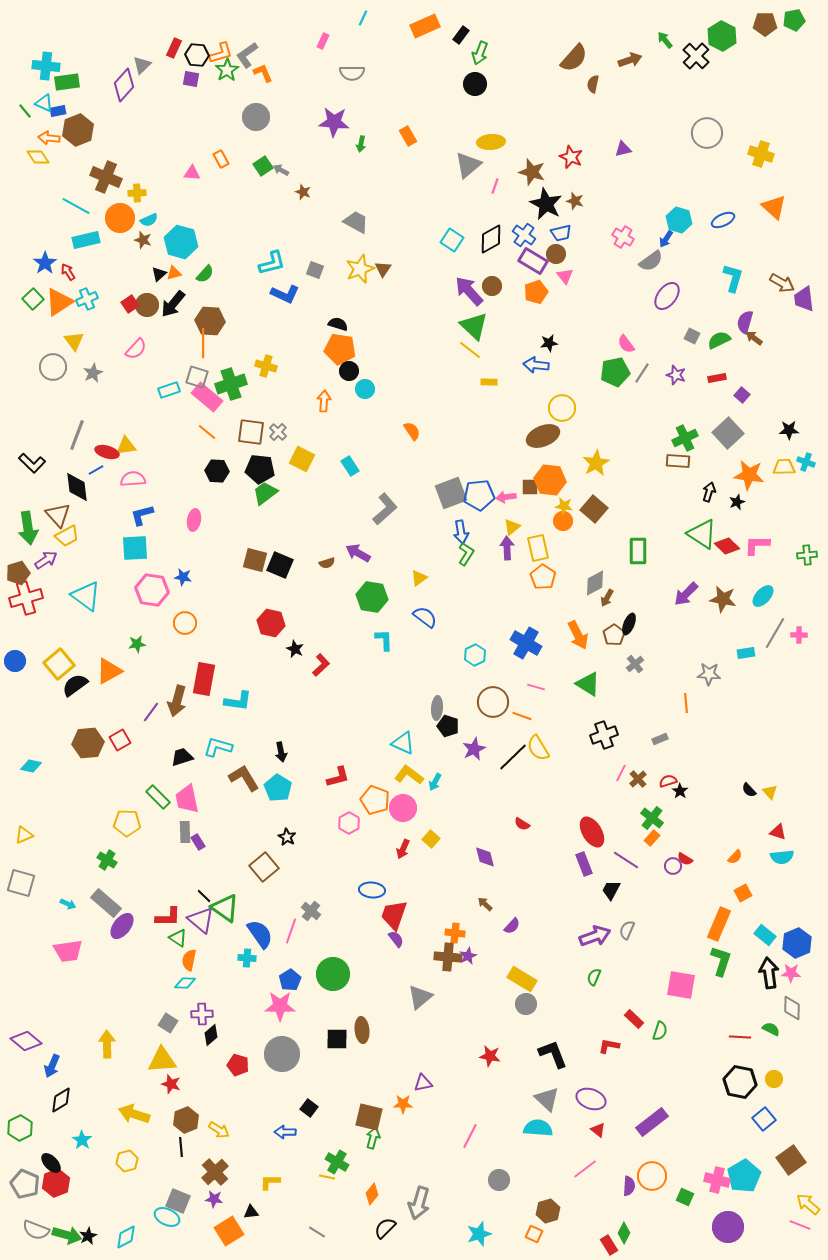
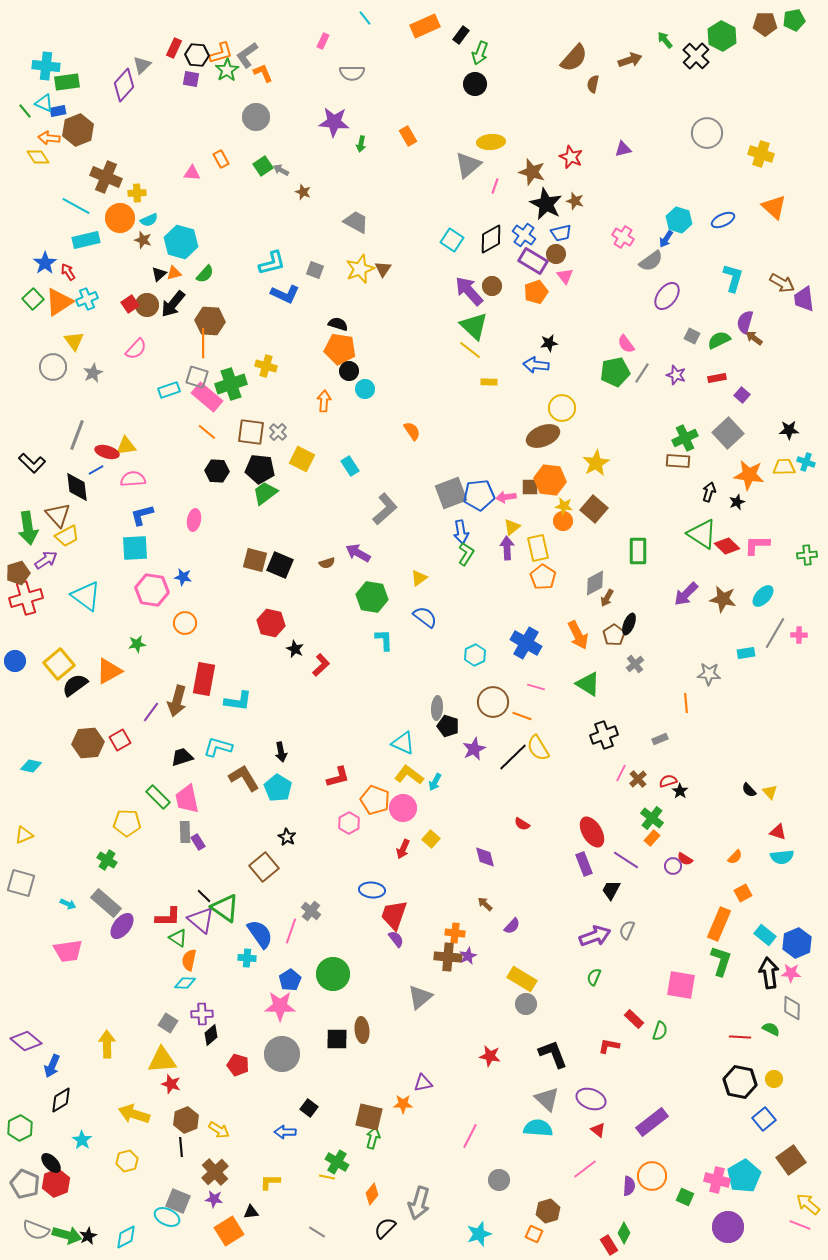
cyan line at (363, 18): moved 2 px right; rotated 63 degrees counterclockwise
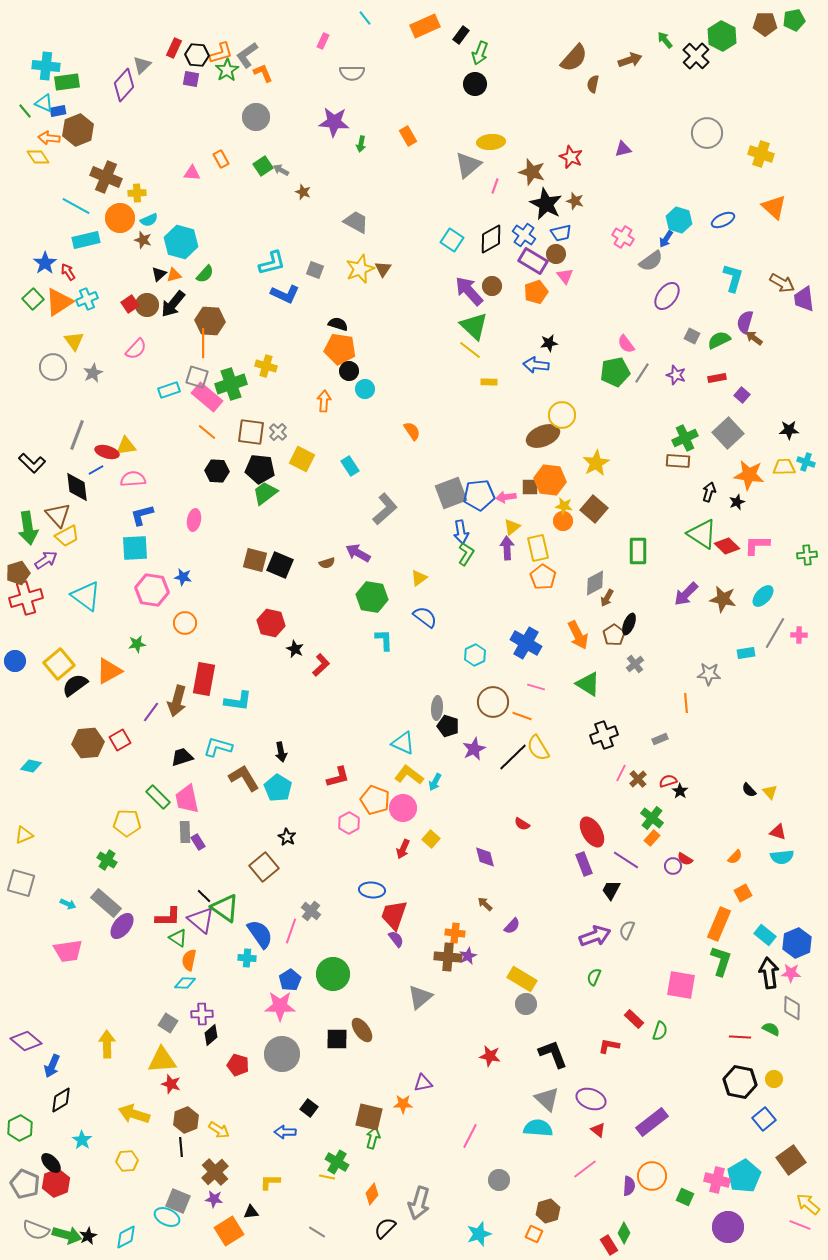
orange triangle at (174, 273): moved 2 px down
yellow circle at (562, 408): moved 7 px down
brown ellipse at (362, 1030): rotated 30 degrees counterclockwise
yellow hexagon at (127, 1161): rotated 10 degrees clockwise
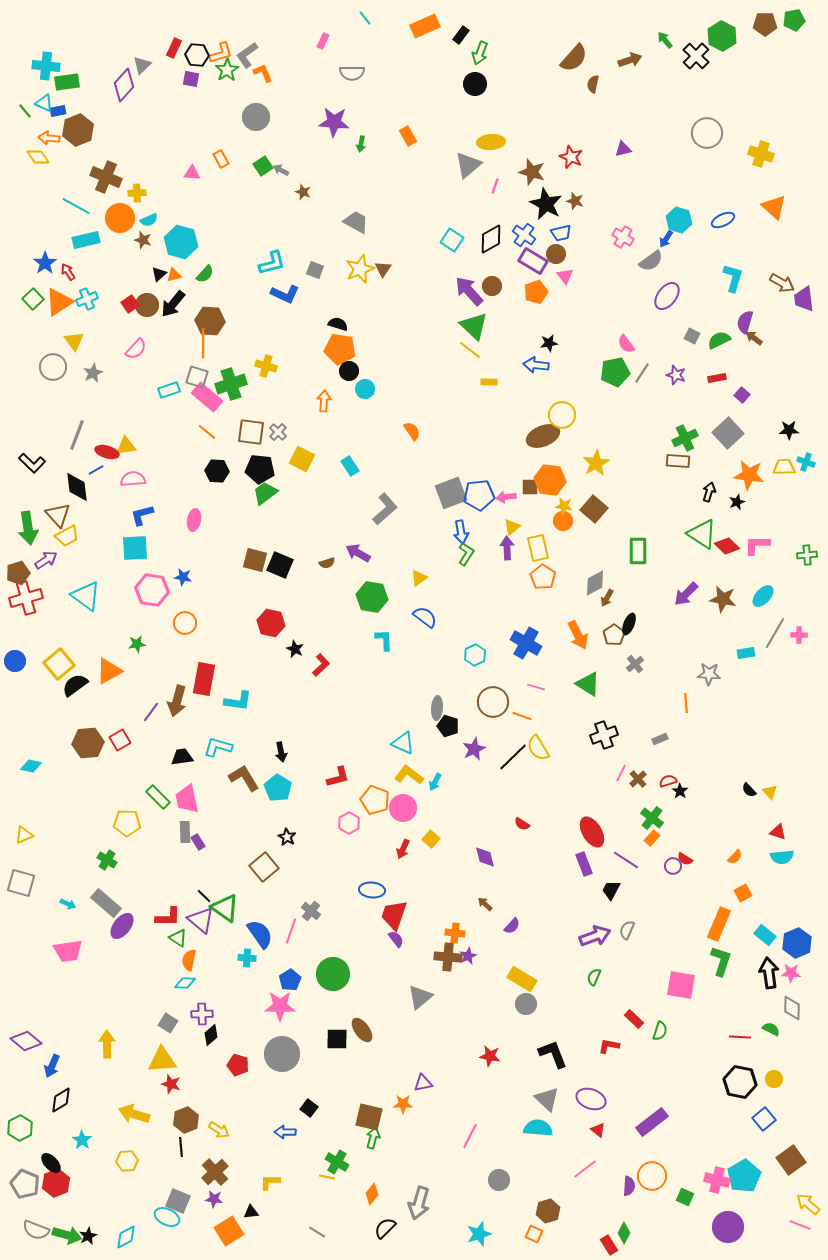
black trapezoid at (182, 757): rotated 10 degrees clockwise
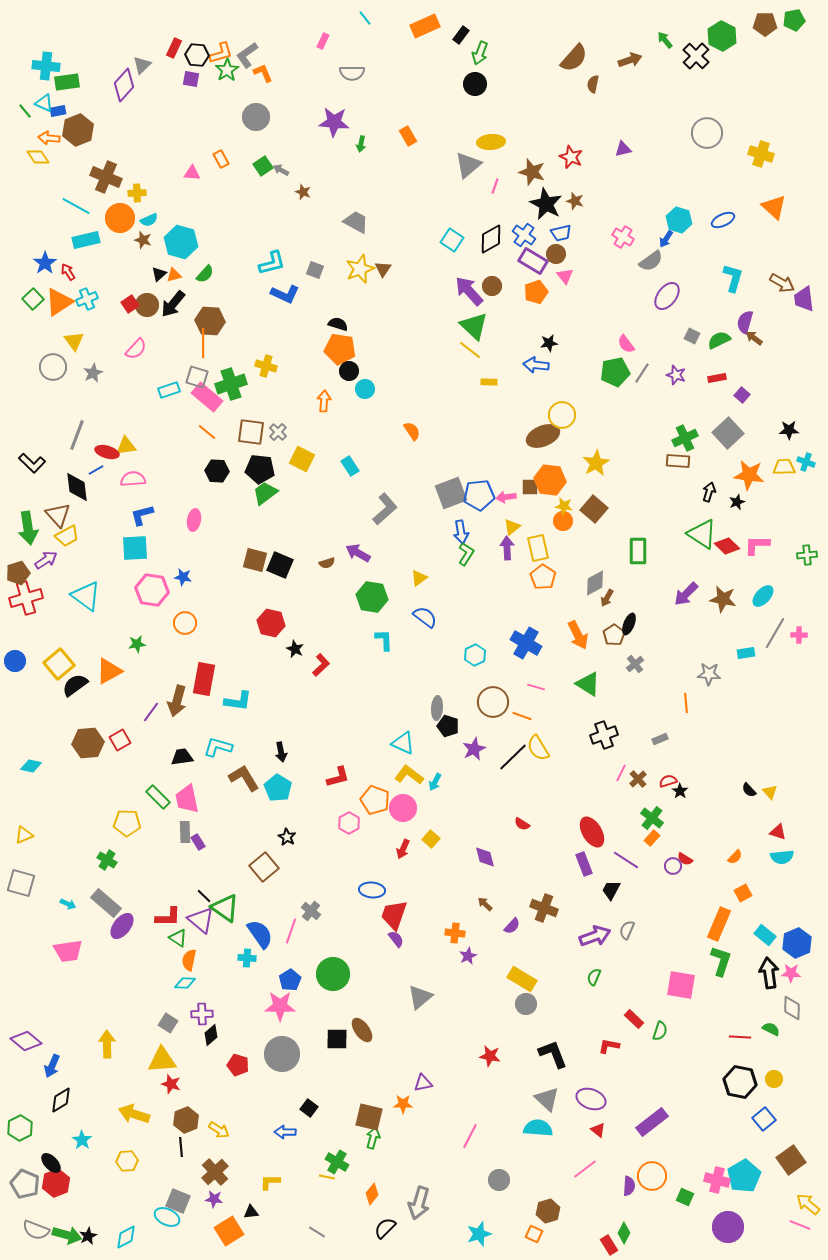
brown cross at (448, 957): moved 96 px right, 49 px up; rotated 16 degrees clockwise
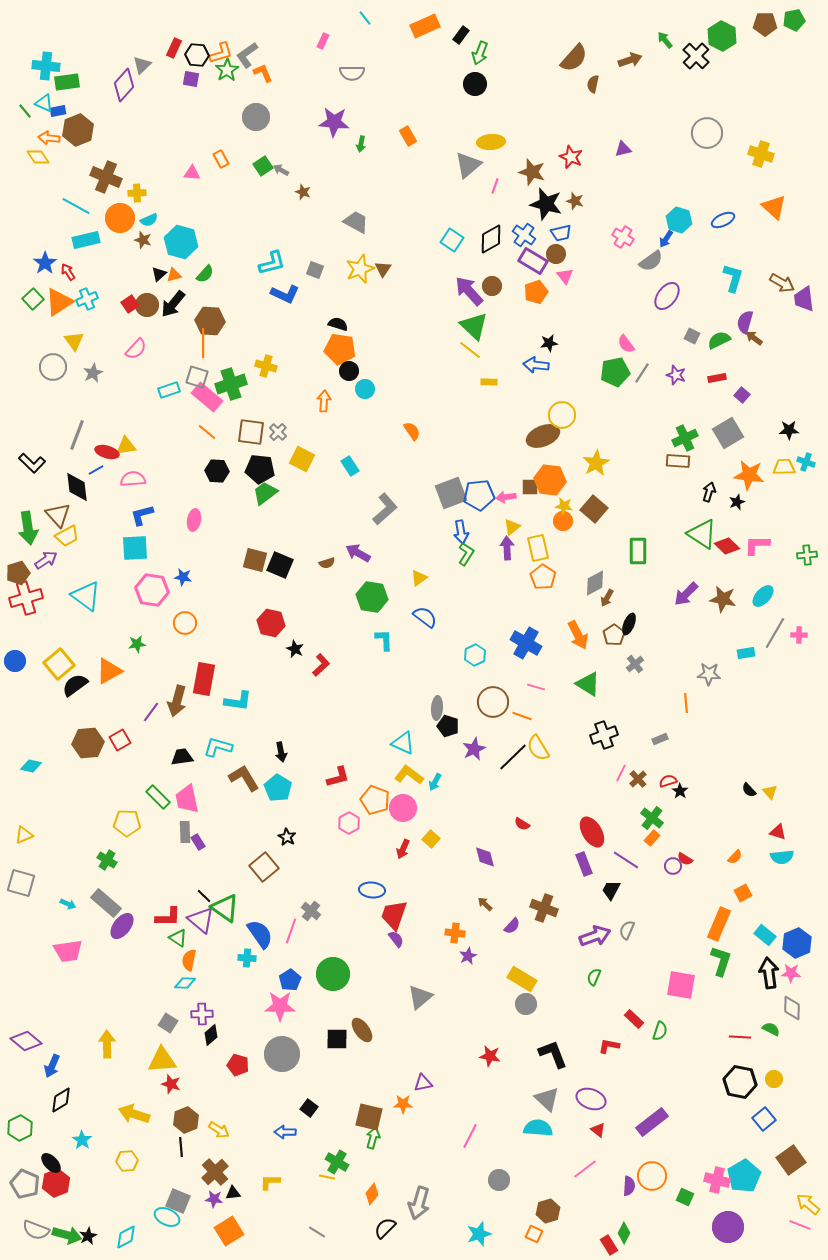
black star at (546, 204): rotated 12 degrees counterclockwise
gray square at (728, 433): rotated 12 degrees clockwise
black triangle at (251, 1212): moved 18 px left, 19 px up
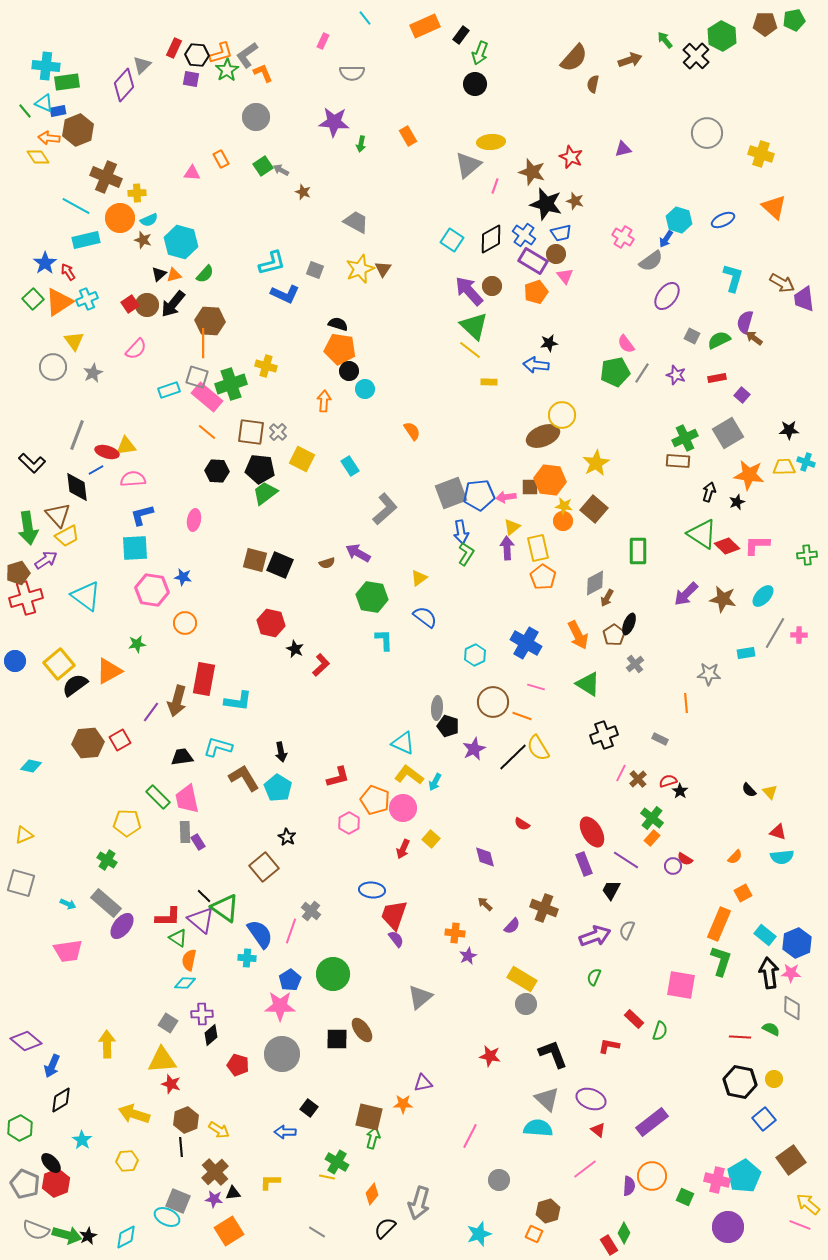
gray rectangle at (660, 739): rotated 49 degrees clockwise
